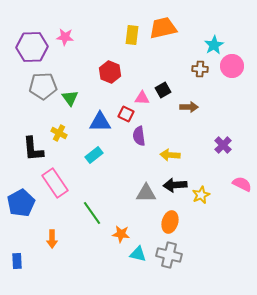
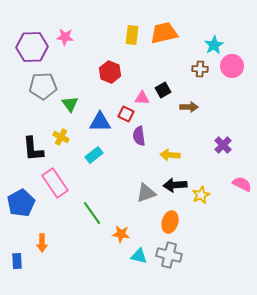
orange trapezoid: moved 1 px right, 5 px down
green triangle: moved 6 px down
yellow cross: moved 2 px right, 4 px down
gray triangle: rotated 20 degrees counterclockwise
orange arrow: moved 10 px left, 4 px down
cyan triangle: moved 1 px right, 2 px down
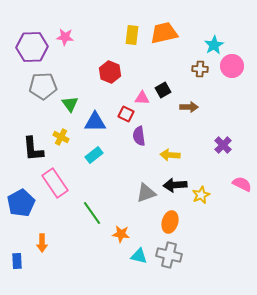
blue triangle: moved 5 px left
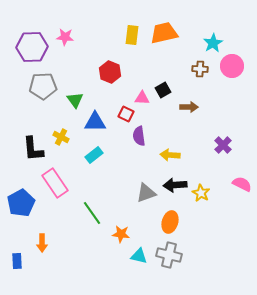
cyan star: moved 1 px left, 2 px up
green triangle: moved 5 px right, 4 px up
yellow star: moved 2 px up; rotated 18 degrees counterclockwise
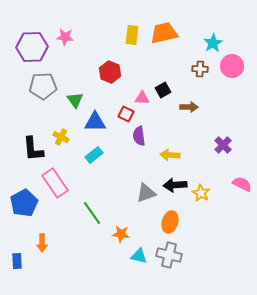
blue pentagon: moved 3 px right
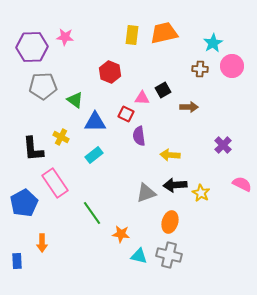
green triangle: rotated 18 degrees counterclockwise
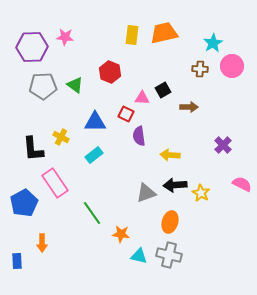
green triangle: moved 15 px up
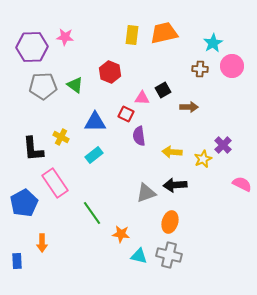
yellow arrow: moved 2 px right, 3 px up
yellow star: moved 2 px right, 34 px up; rotated 18 degrees clockwise
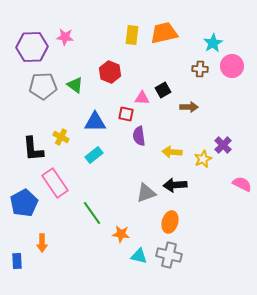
red square: rotated 14 degrees counterclockwise
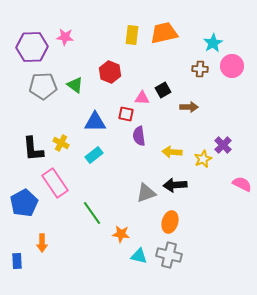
yellow cross: moved 6 px down
